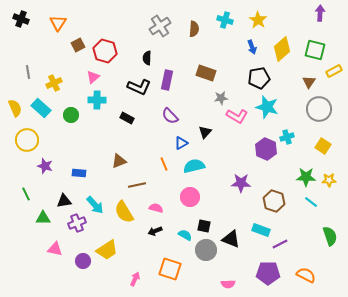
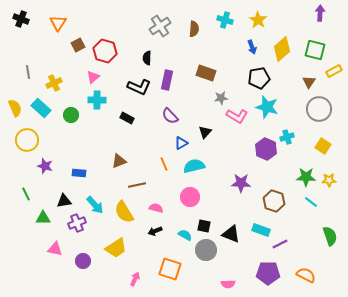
black triangle at (231, 239): moved 5 px up
yellow trapezoid at (107, 250): moved 9 px right, 2 px up
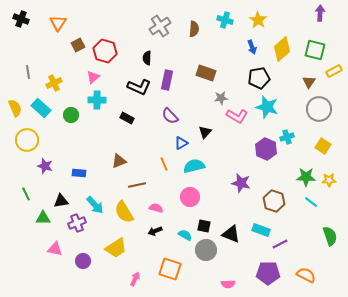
purple star at (241, 183): rotated 12 degrees clockwise
black triangle at (64, 201): moved 3 px left
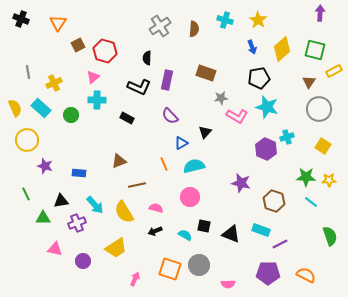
gray circle at (206, 250): moved 7 px left, 15 px down
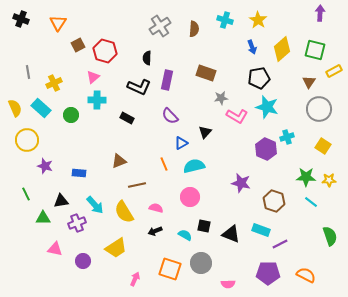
gray circle at (199, 265): moved 2 px right, 2 px up
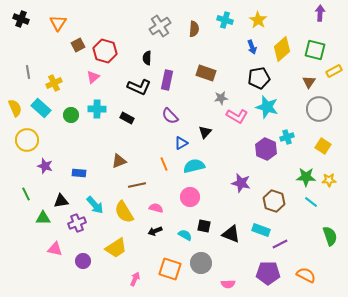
cyan cross at (97, 100): moved 9 px down
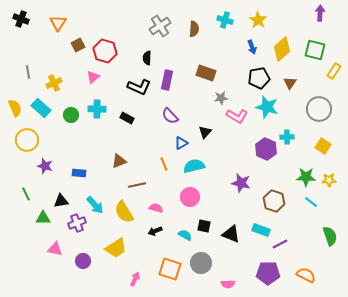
yellow rectangle at (334, 71): rotated 28 degrees counterclockwise
brown triangle at (309, 82): moved 19 px left, 1 px down
cyan cross at (287, 137): rotated 16 degrees clockwise
